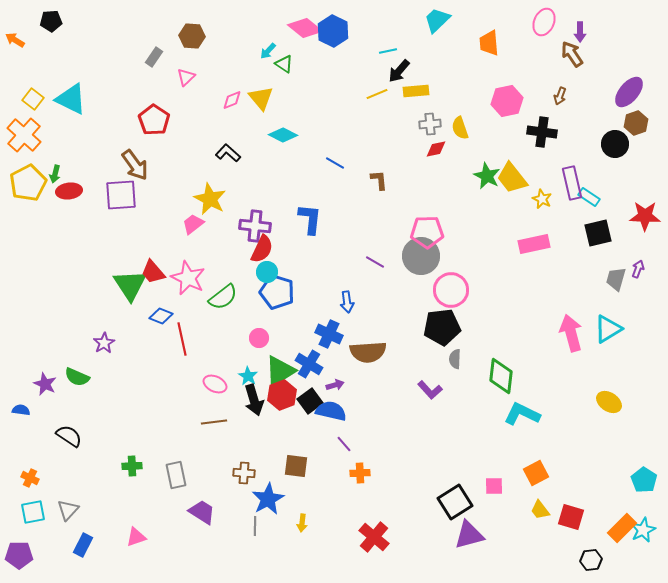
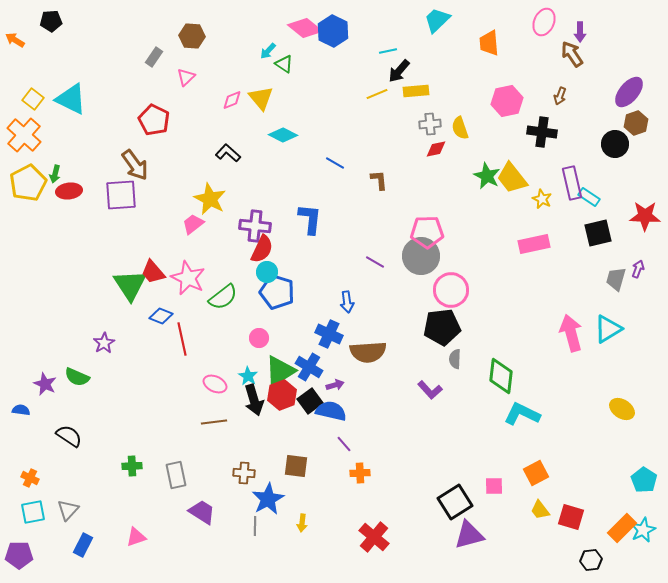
red pentagon at (154, 120): rotated 8 degrees counterclockwise
blue cross at (309, 364): moved 3 px down
yellow ellipse at (609, 402): moved 13 px right, 7 px down
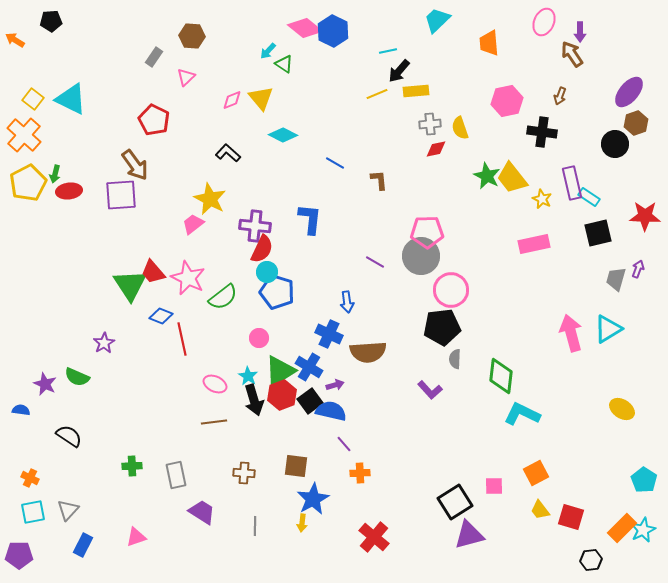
blue star at (268, 499): moved 45 px right
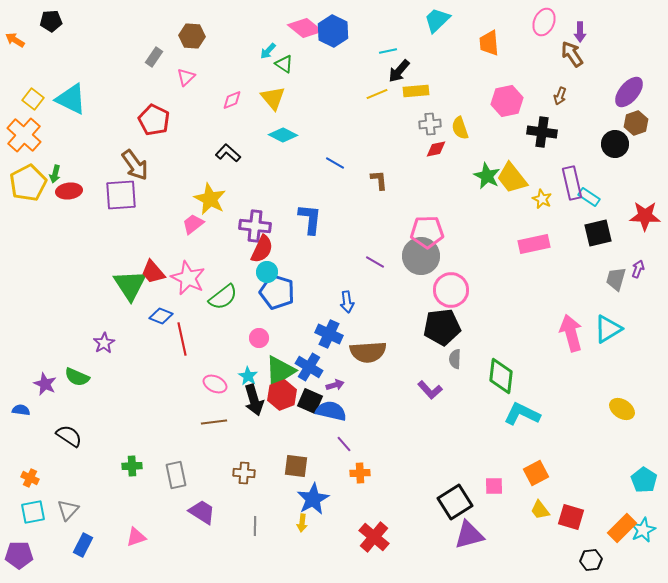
yellow triangle at (261, 98): moved 12 px right
black square at (310, 401): rotated 30 degrees counterclockwise
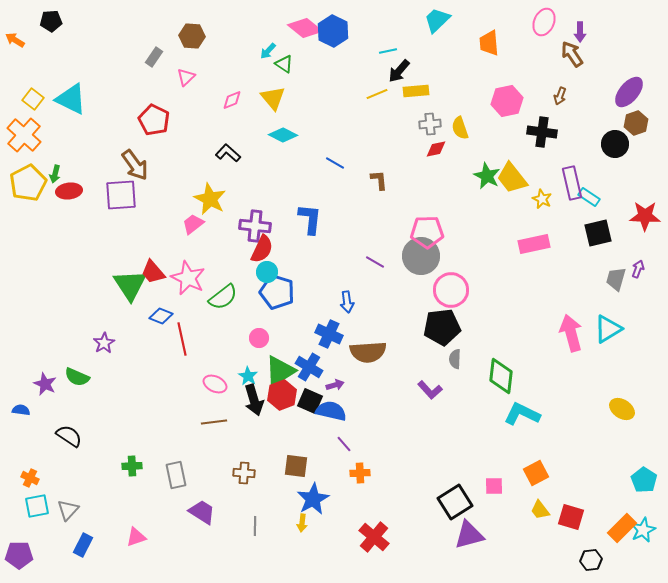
cyan square at (33, 512): moved 4 px right, 6 px up
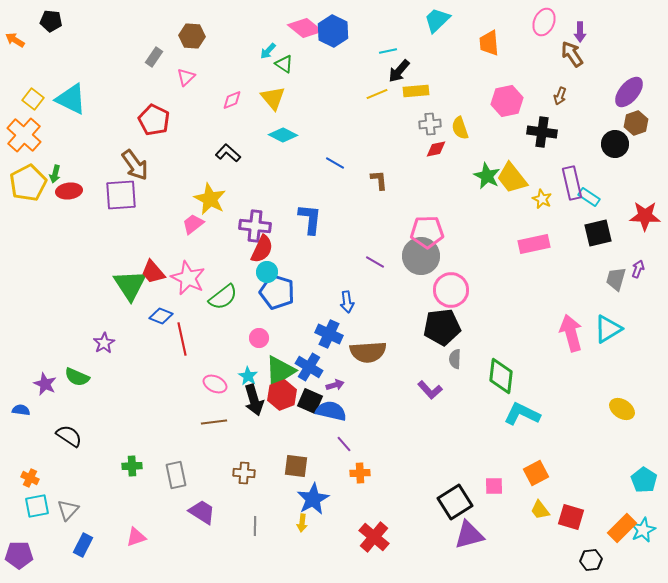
black pentagon at (51, 21): rotated 10 degrees clockwise
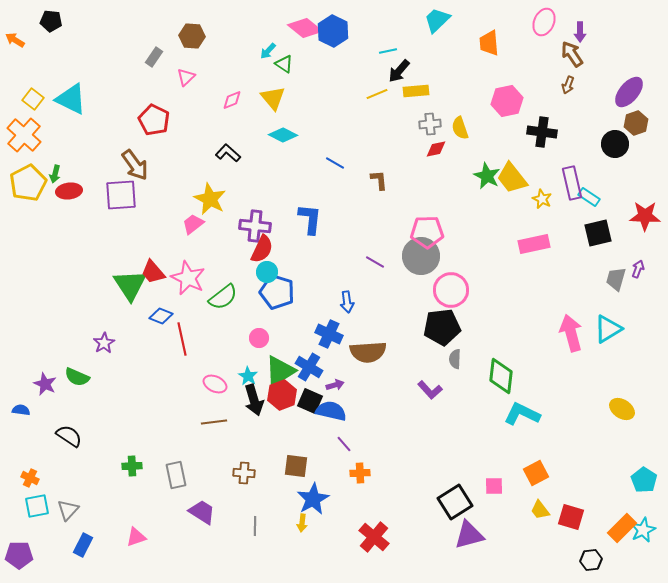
brown arrow at (560, 96): moved 8 px right, 11 px up
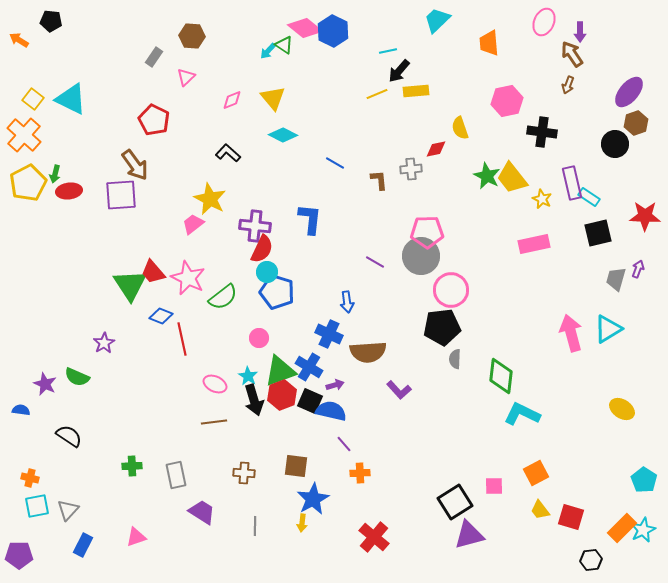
orange arrow at (15, 40): moved 4 px right
green triangle at (284, 64): moved 19 px up
gray cross at (430, 124): moved 19 px left, 45 px down
green triangle at (280, 371): rotated 12 degrees clockwise
purple L-shape at (430, 390): moved 31 px left
orange cross at (30, 478): rotated 12 degrees counterclockwise
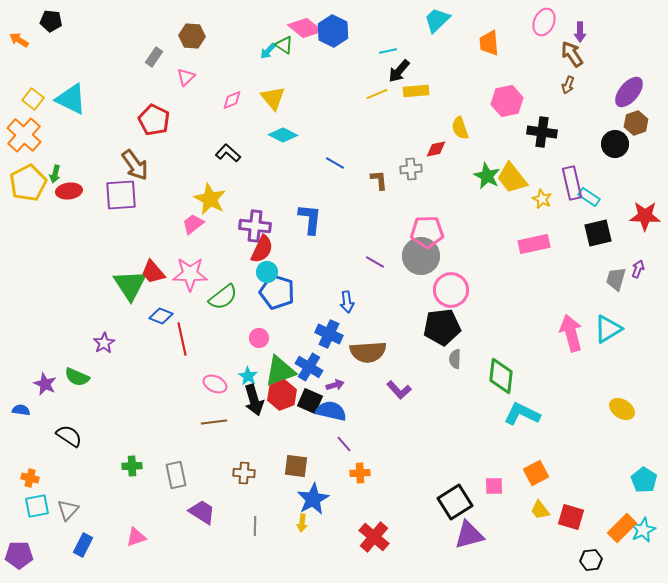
pink star at (188, 278): moved 2 px right, 4 px up; rotated 24 degrees counterclockwise
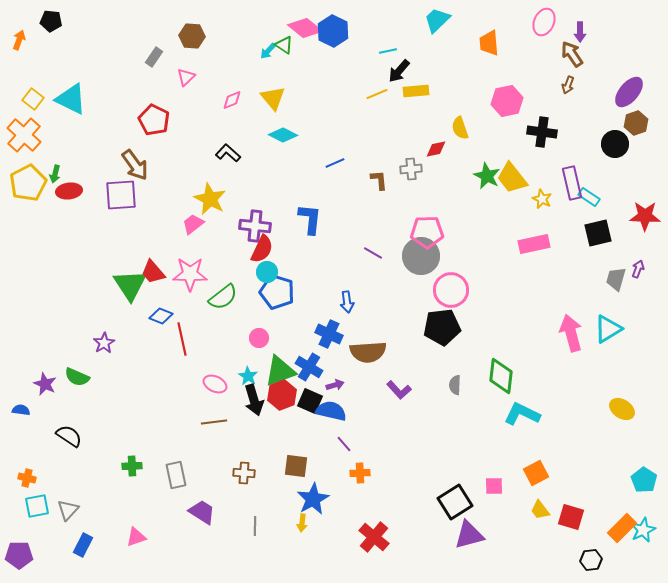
orange arrow at (19, 40): rotated 78 degrees clockwise
blue line at (335, 163): rotated 54 degrees counterclockwise
purple line at (375, 262): moved 2 px left, 9 px up
gray semicircle at (455, 359): moved 26 px down
orange cross at (30, 478): moved 3 px left
